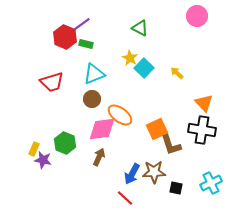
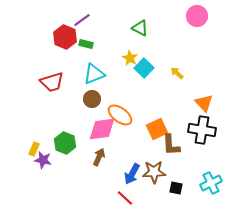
purple line: moved 4 px up
brown L-shape: rotated 15 degrees clockwise
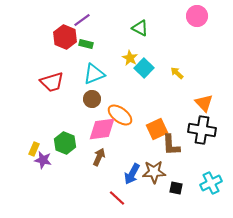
red line: moved 8 px left
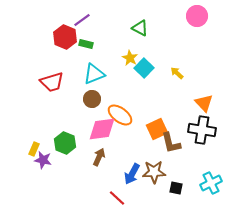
brown L-shape: moved 2 px up; rotated 10 degrees counterclockwise
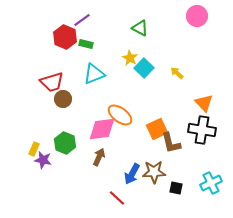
brown circle: moved 29 px left
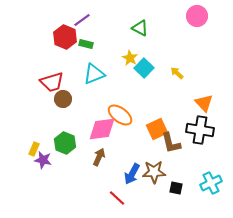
black cross: moved 2 px left
